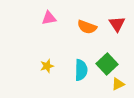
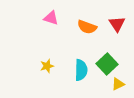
pink triangle: moved 2 px right; rotated 28 degrees clockwise
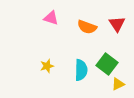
green square: rotated 10 degrees counterclockwise
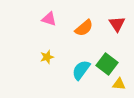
pink triangle: moved 2 px left, 1 px down
orange semicircle: moved 3 px left, 1 px down; rotated 60 degrees counterclockwise
yellow star: moved 9 px up
cyan semicircle: rotated 145 degrees counterclockwise
yellow triangle: moved 1 px right; rotated 32 degrees clockwise
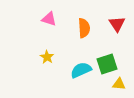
orange semicircle: rotated 54 degrees counterclockwise
yellow star: rotated 24 degrees counterclockwise
green square: rotated 35 degrees clockwise
cyan semicircle: rotated 30 degrees clockwise
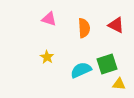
red triangle: moved 1 px left, 1 px down; rotated 30 degrees counterclockwise
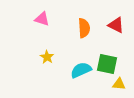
pink triangle: moved 7 px left
green square: rotated 30 degrees clockwise
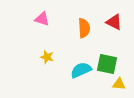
red triangle: moved 2 px left, 3 px up
yellow star: rotated 16 degrees counterclockwise
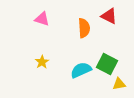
red triangle: moved 5 px left, 6 px up
yellow star: moved 5 px left, 5 px down; rotated 24 degrees clockwise
green square: rotated 15 degrees clockwise
yellow triangle: rotated 16 degrees counterclockwise
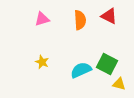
pink triangle: rotated 35 degrees counterclockwise
orange semicircle: moved 4 px left, 8 px up
yellow star: rotated 16 degrees counterclockwise
yellow triangle: rotated 24 degrees clockwise
